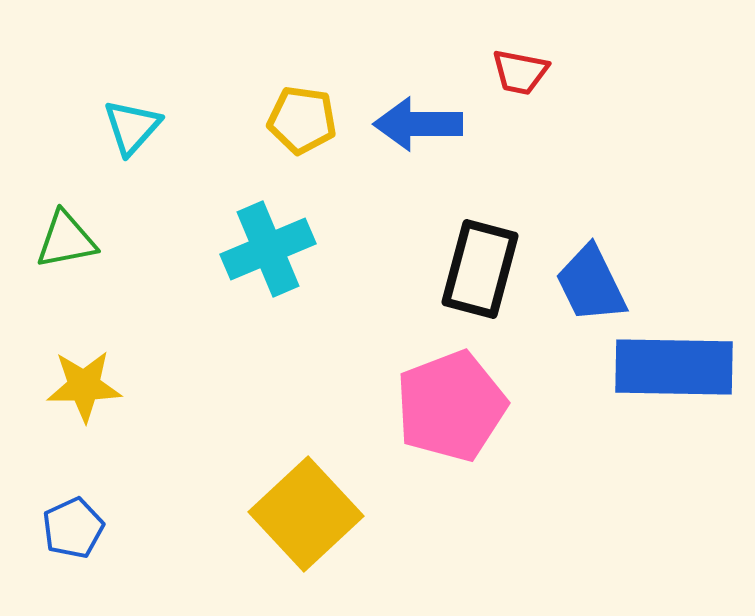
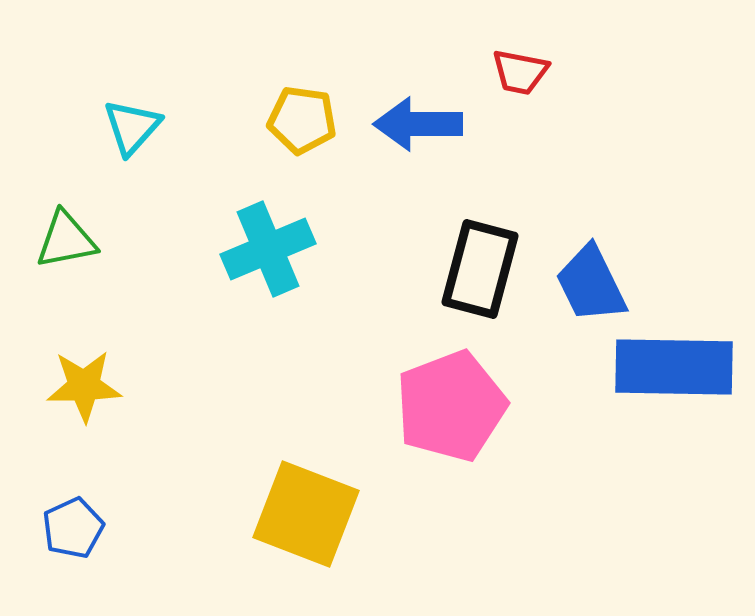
yellow square: rotated 26 degrees counterclockwise
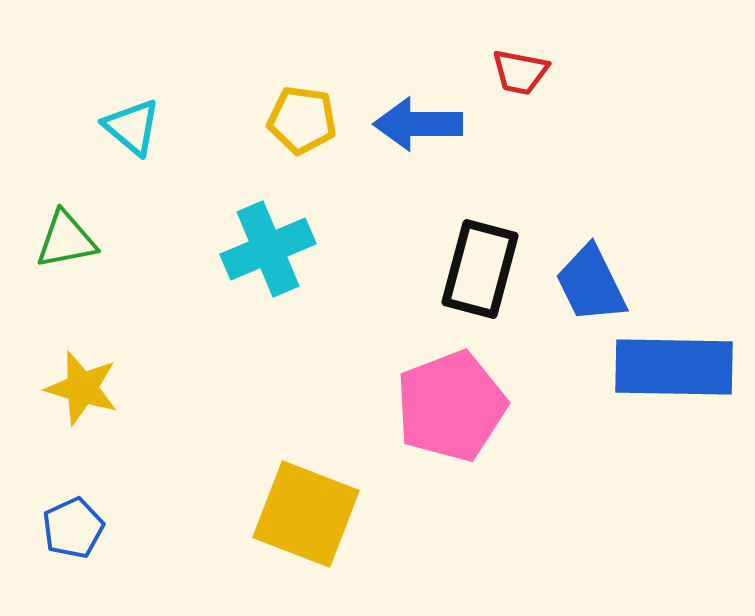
cyan triangle: rotated 32 degrees counterclockwise
yellow star: moved 2 px left, 2 px down; rotated 18 degrees clockwise
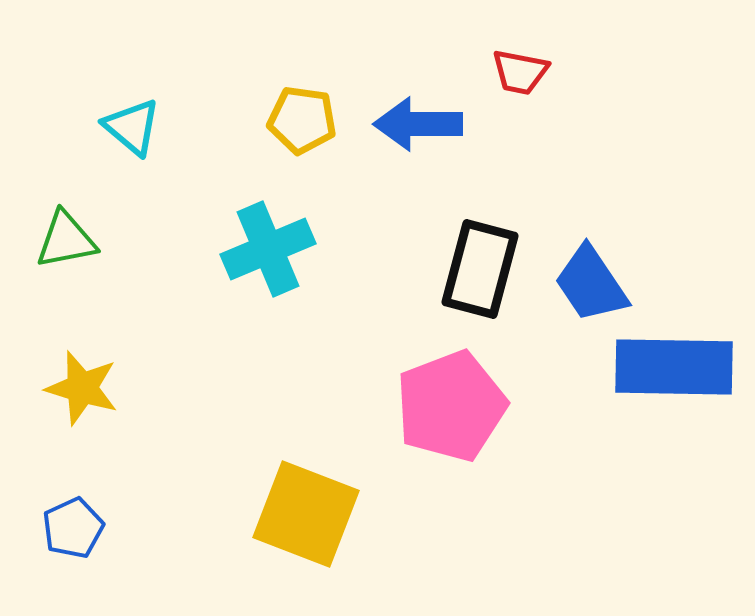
blue trapezoid: rotated 8 degrees counterclockwise
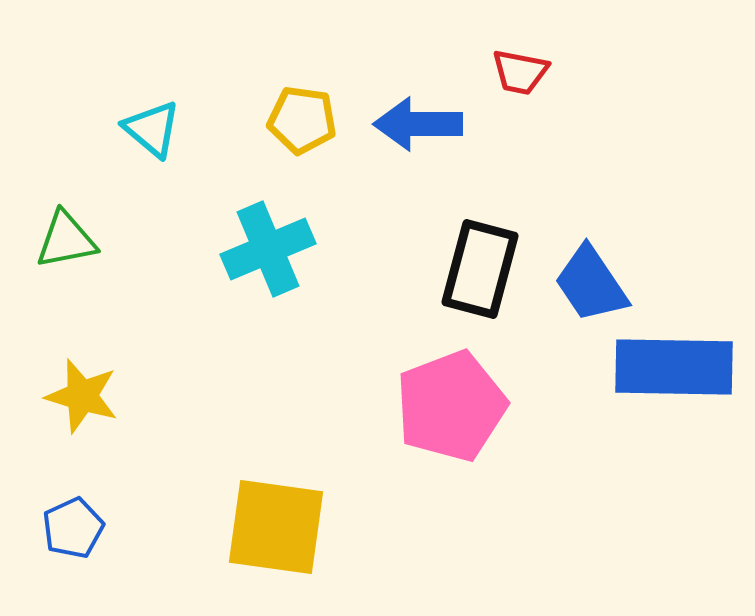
cyan triangle: moved 20 px right, 2 px down
yellow star: moved 8 px down
yellow square: moved 30 px left, 13 px down; rotated 13 degrees counterclockwise
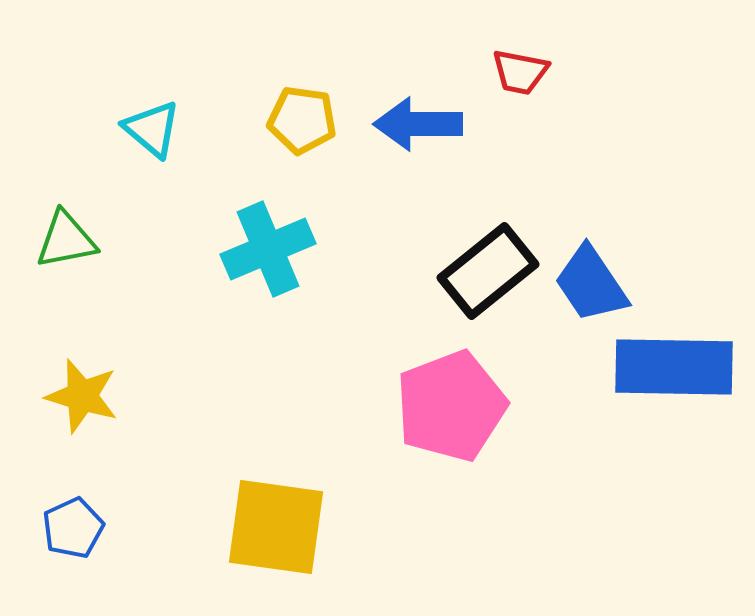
black rectangle: moved 8 px right, 2 px down; rotated 36 degrees clockwise
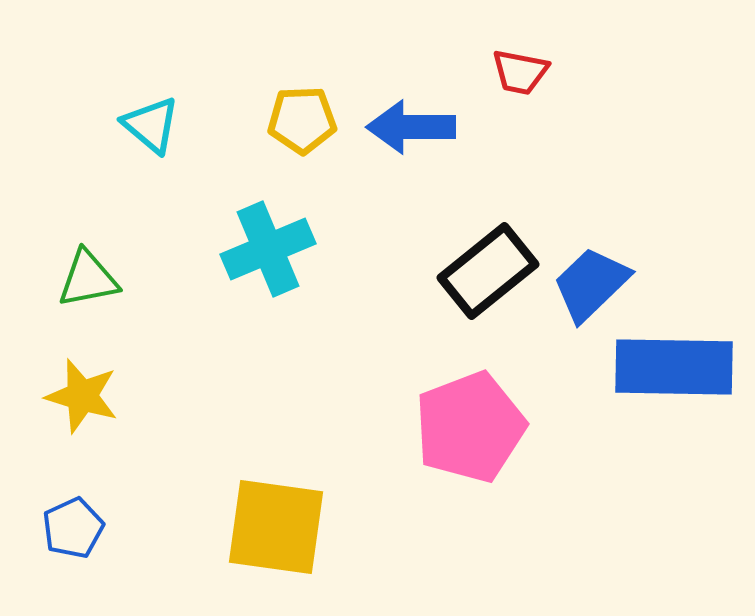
yellow pentagon: rotated 10 degrees counterclockwise
blue arrow: moved 7 px left, 3 px down
cyan triangle: moved 1 px left, 4 px up
green triangle: moved 22 px right, 39 px down
blue trapezoid: rotated 80 degrees clockwise
pink pentagon: moved 19 px right, 21 px down
